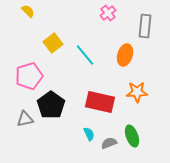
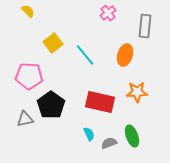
pink pentagon: rotated 20 degrees clockwise
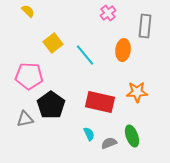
orange ellipse: moved 2 px left, 5 px up; rotated 10 degrees counterclockwise
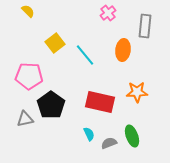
yellow square: moved 2 px right
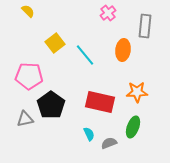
green ellipse: moved 1 px right, 9 px up; rotated 40 degrees clockwise
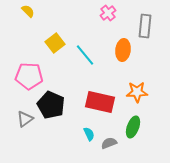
black pentagon: rotated 12 degrees counterclockwise
gray triangle: rotated 24 degrees counterclockwise
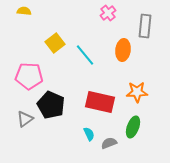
yellow semicircle: moved 4 px left; rotated 40 degrees counterclockwise
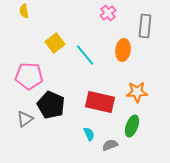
yellow semicircle: rotated 104 degrees counterclockwise
green ellipse: moved 1 px left, 1 px up
gray semicircle: moved 1 px right, 2 px down
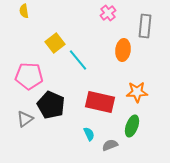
cyan line: moved 7 px left, 5 px down
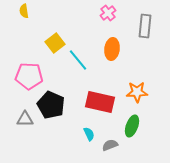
orange ellipse: moved 11 px left, 1 px up
gray triangle: rotated 36 degrees clockwise
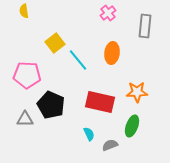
orange ellipse: moved 4 px down
pink pentagon: moved 2 px left, 1 px up
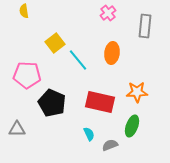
black pentagon: moved 1 px right, 2 px up
gray triangle: moved 8 px left, 10 px down
